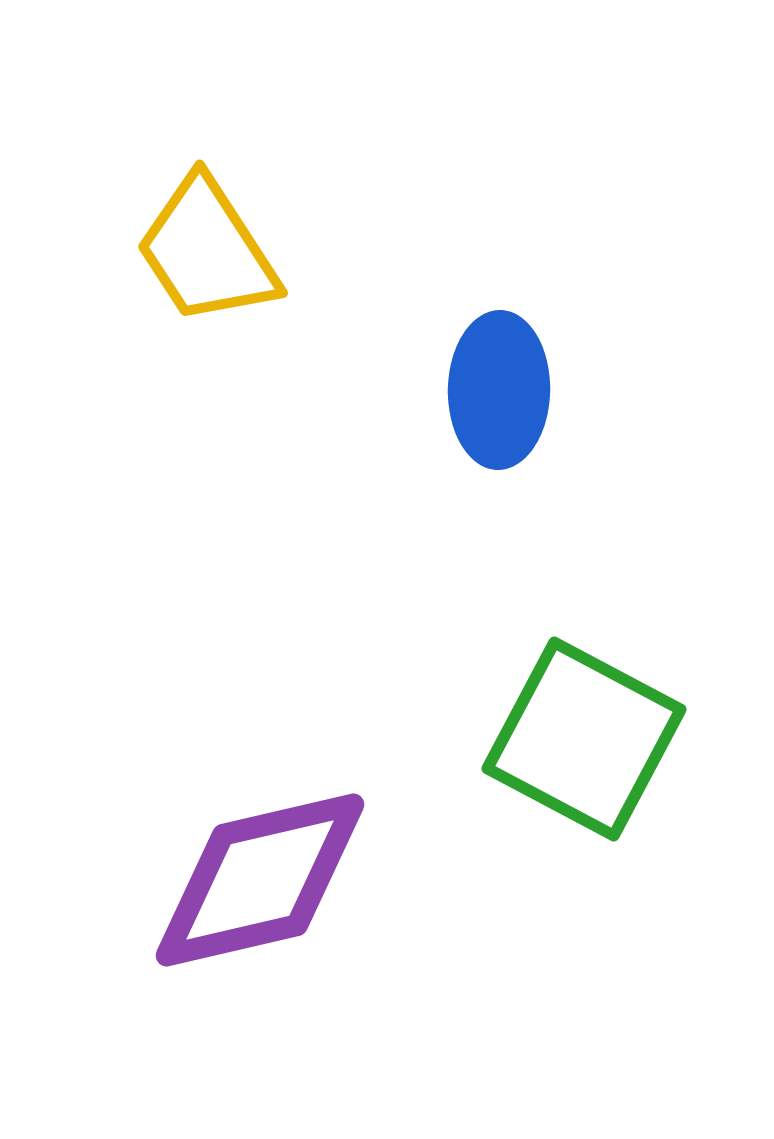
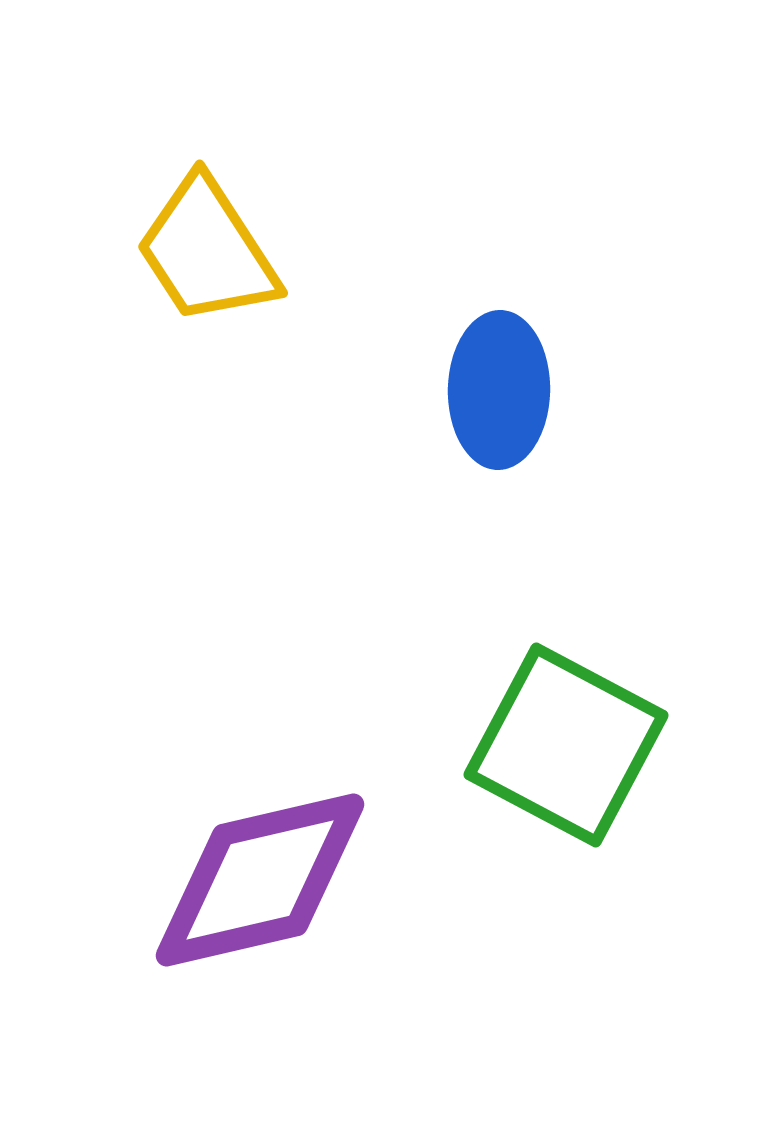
green square: moved 18 px left, 6 px down
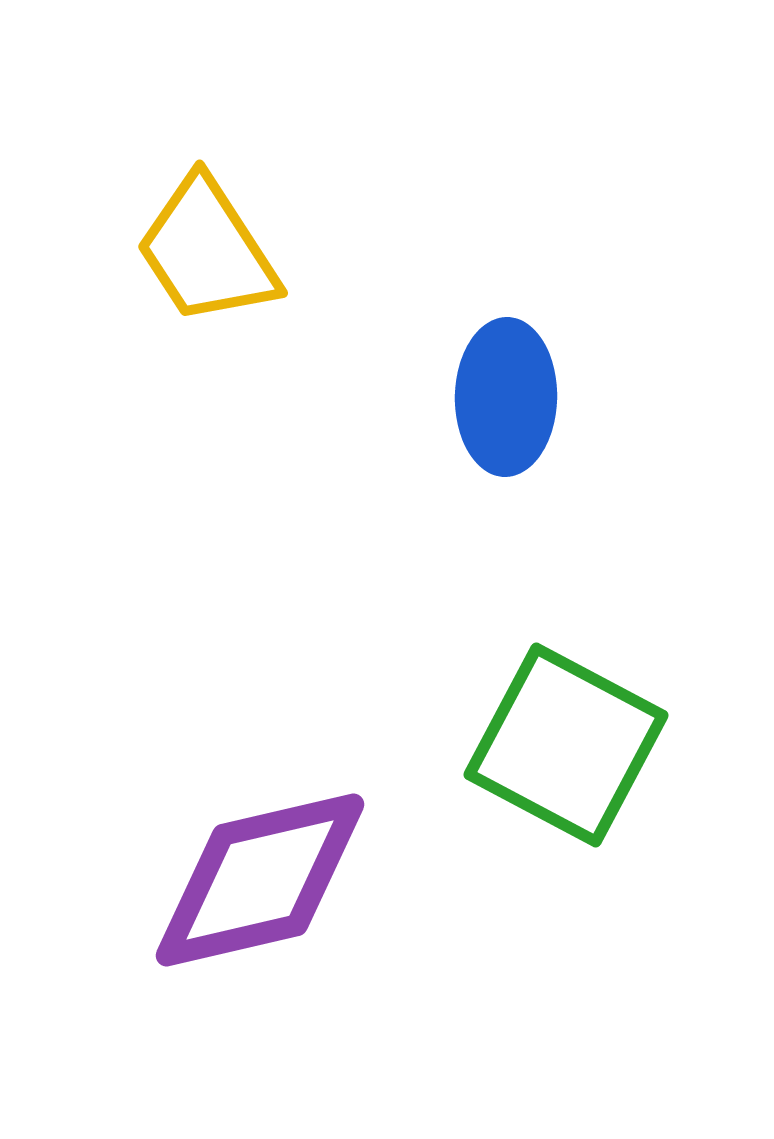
blue ellipse: moved 7 px right, 7 px down
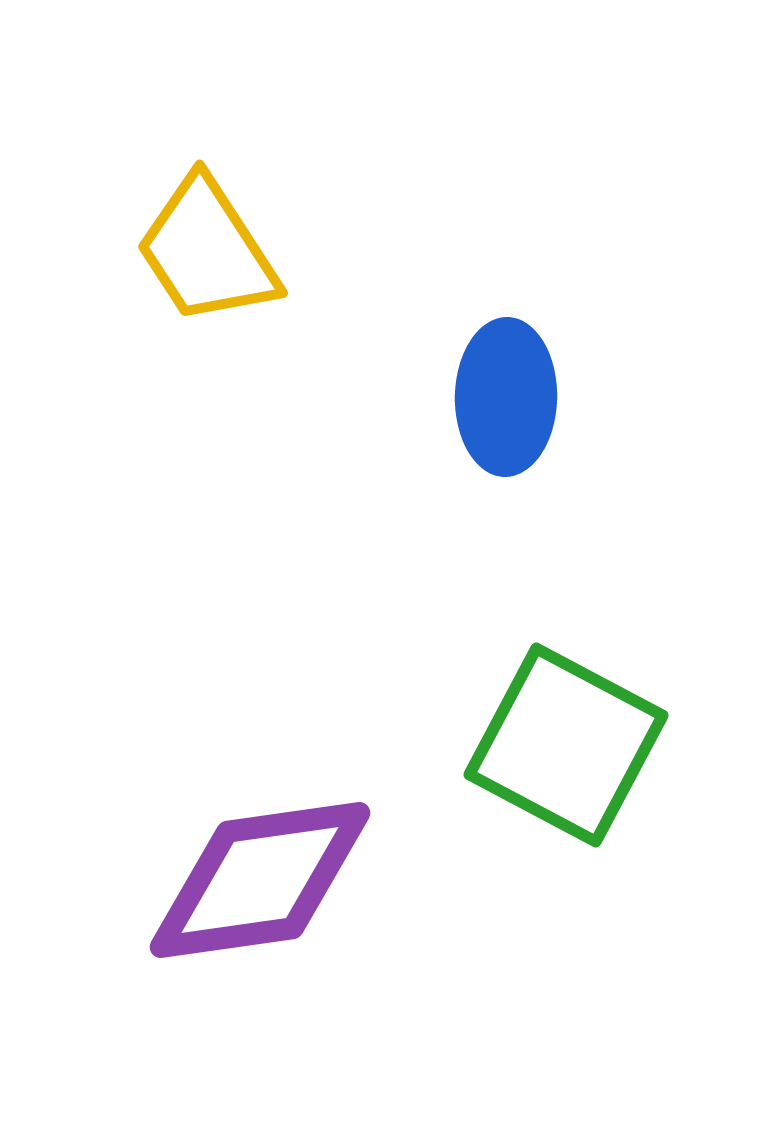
purple diamond: rotated 5 degrees clockwise
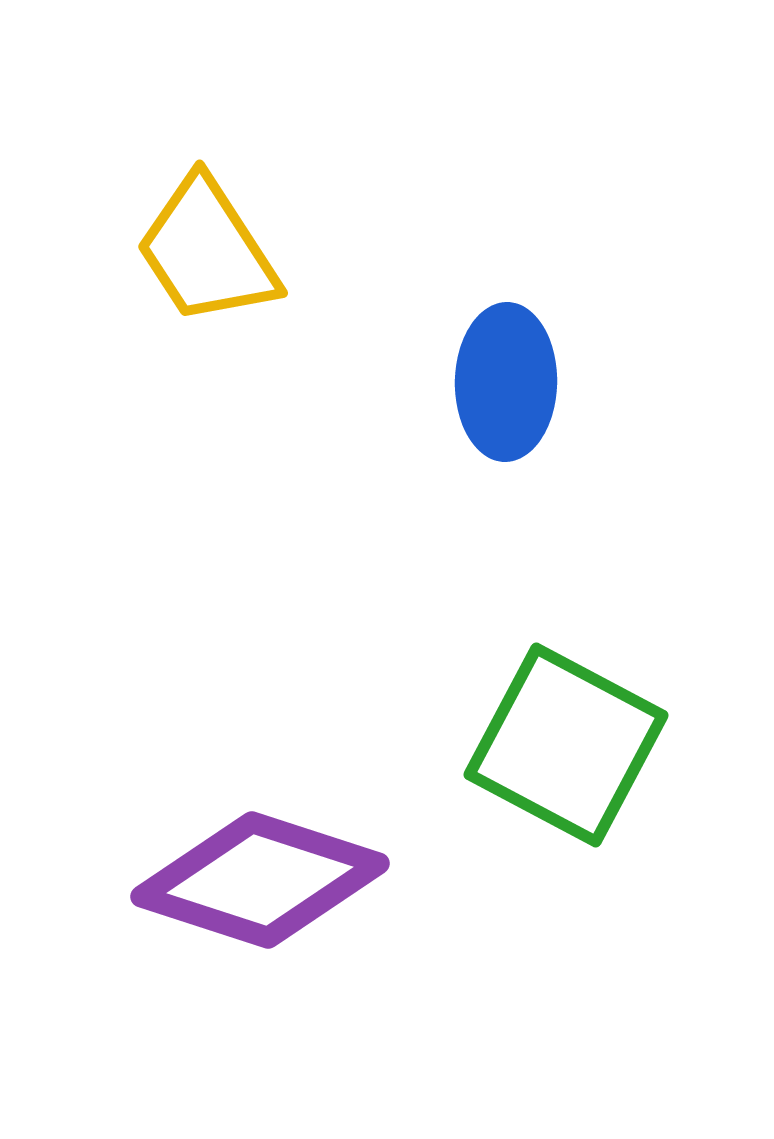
blue ellipse: moved 15 px up
purple diamond: rotated 26 degrees clockwise
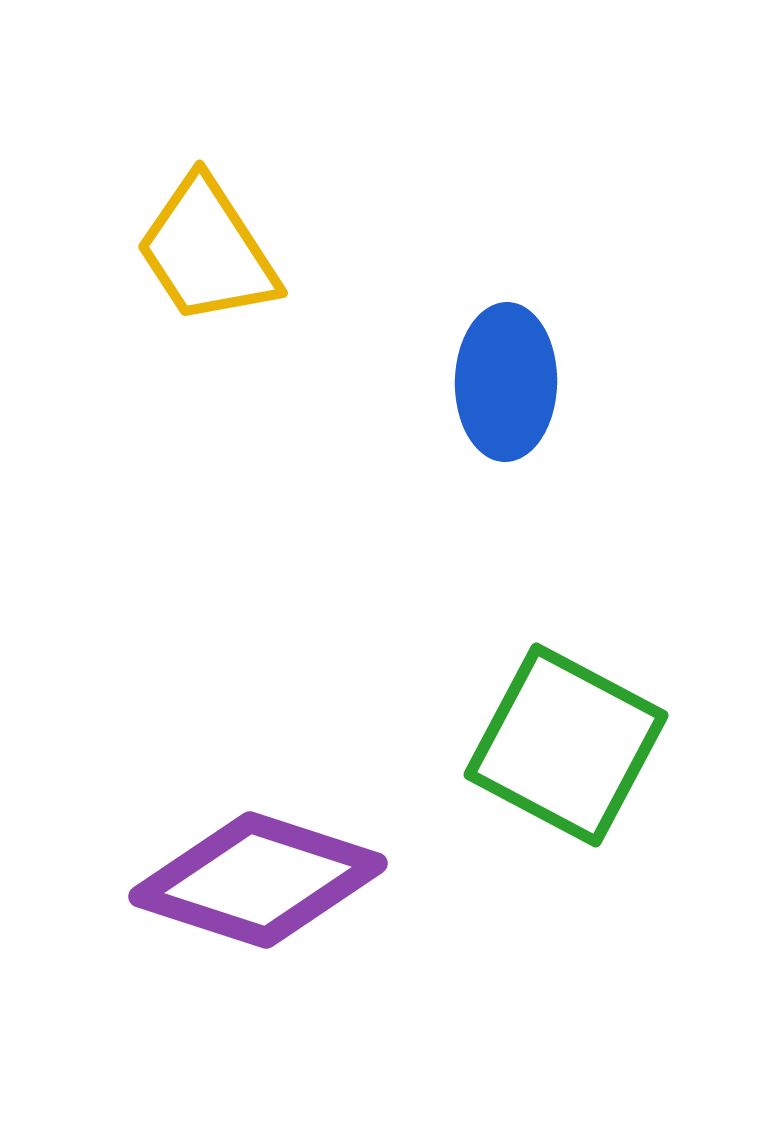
purple diamond: moved 2 px left
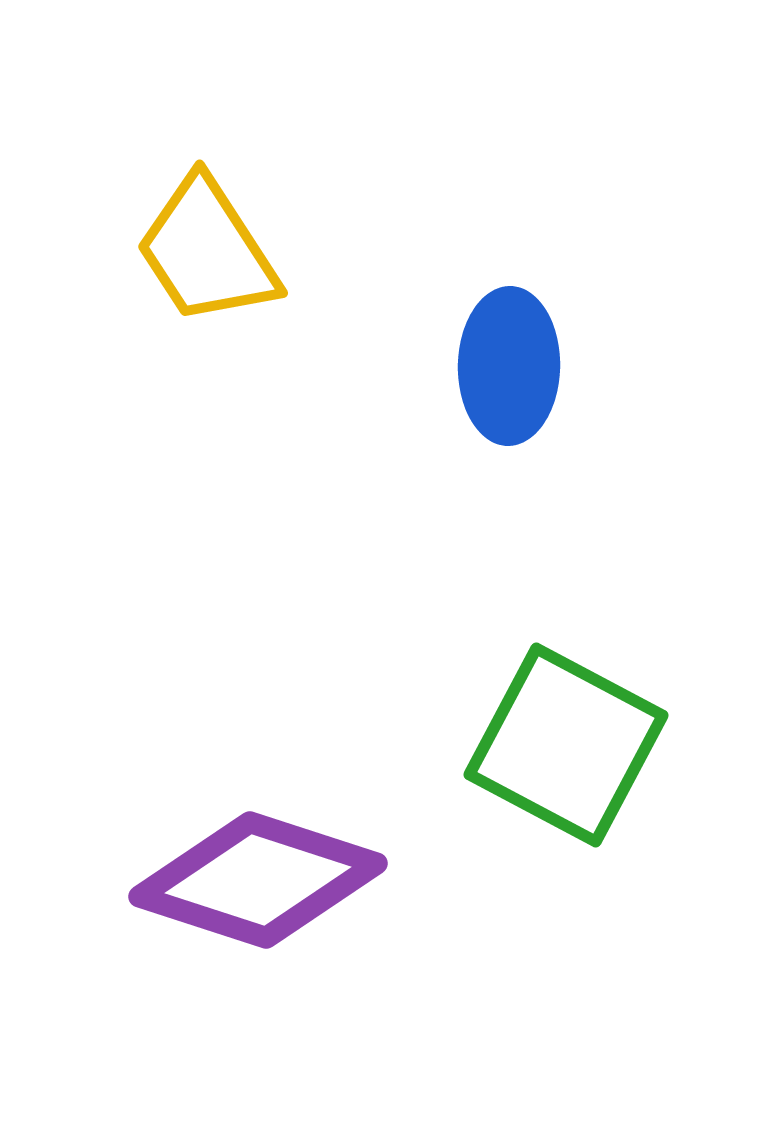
blue ellipse: moved 3 px right, 16 px up
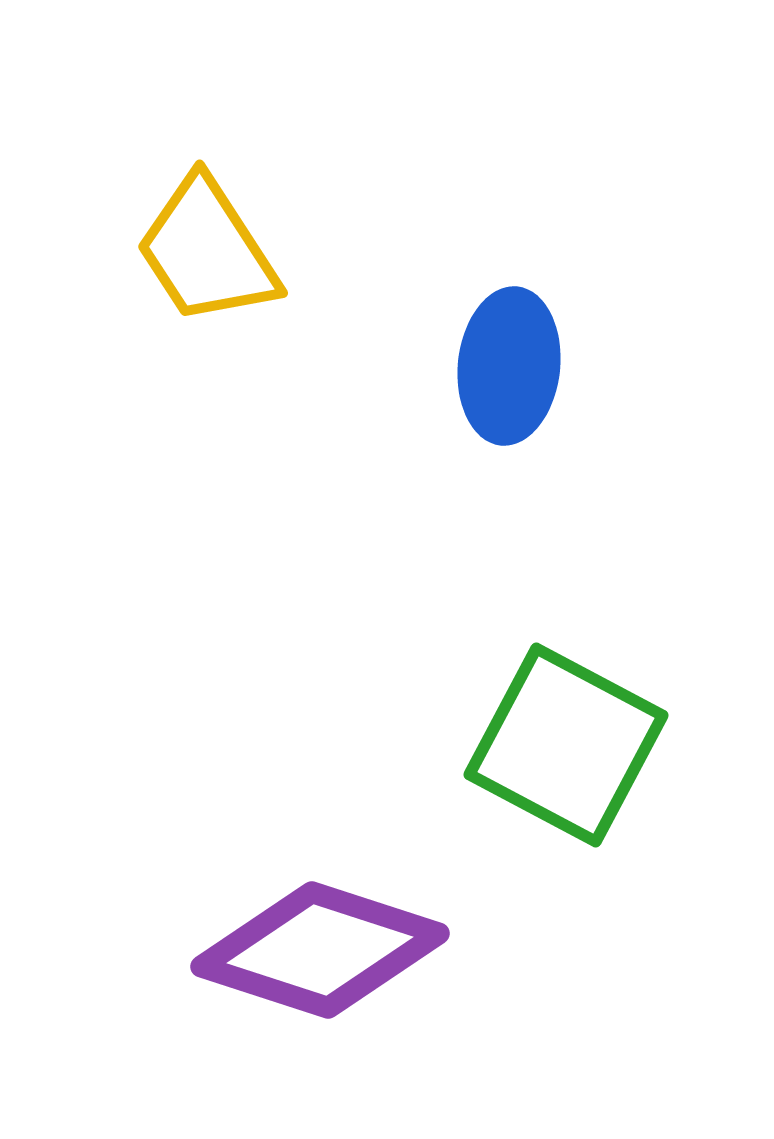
blue ellipse: rotated 5 degrees clockwise
purple diamond: moved 62 px right, 70 px down
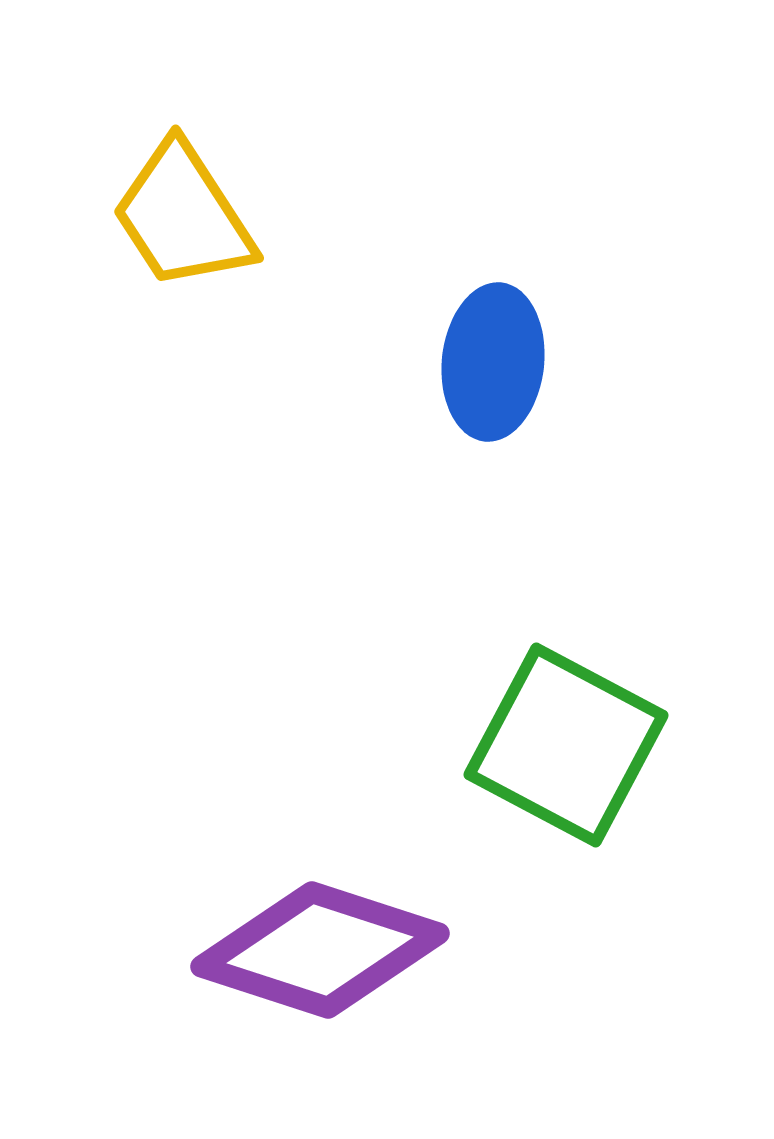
yellow trapezoid: moved 24 px left, 35 px up
blue ellipse: moved 16 px left, 4 px up
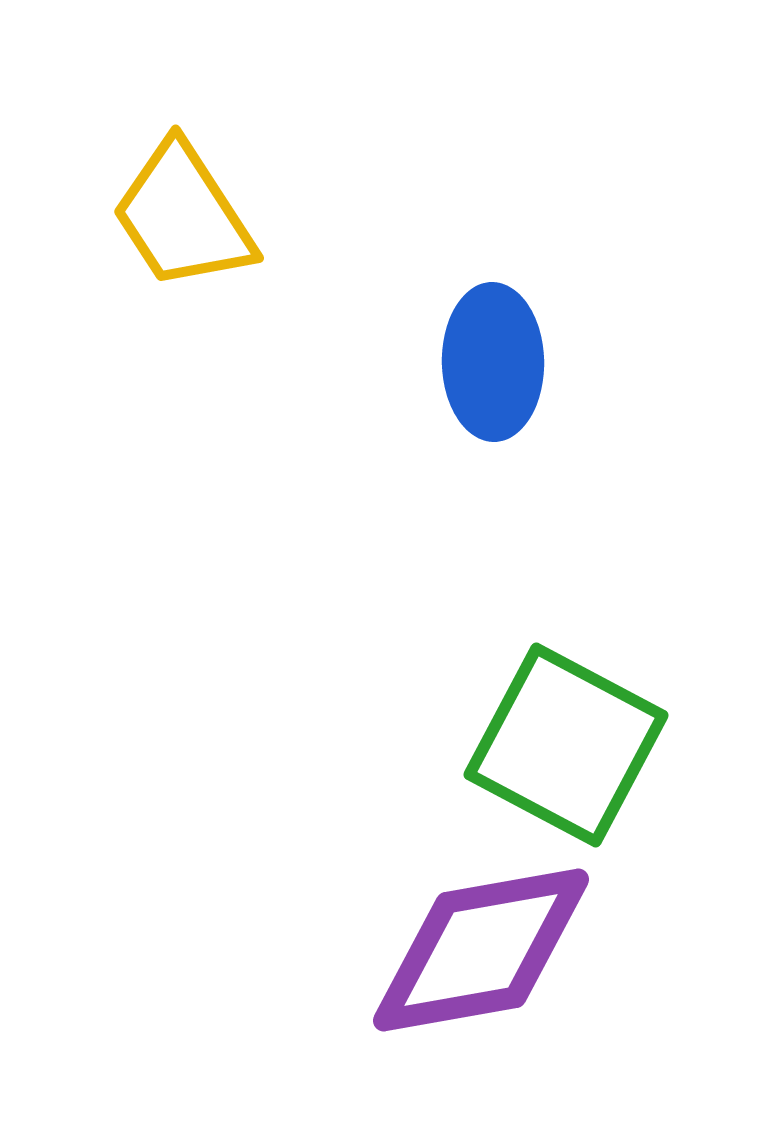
blue ellipse: rotated 7 degrees counterclockwise
purple diamond: moved 161 px right; rotated 28 degrees counterclockwise
